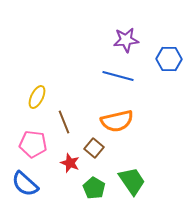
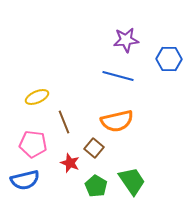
yellow ellipse: rotated 40 degrees clockwise
blue semicircle: moved 4 px up; rotated 56 degrees counterclockwise
green pentagon: moved 2 px right, 2 px up
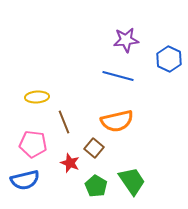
blue hexagon: rotated 25 degrees clockwise
yellow ellipse: rotated 20 degrees clockwise
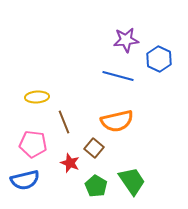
blue hexagon: moved 10 px left
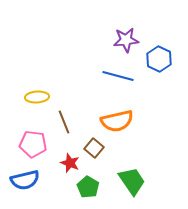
green pentagon: moved 8 px left, 1 px down
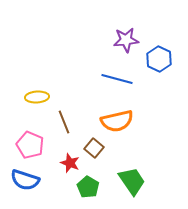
blue line: moved 1 px left, 3 px down
pink pentagon: moved 3 px left, 1 px down; rotated 16 degrees clockwise
blue semicircle: rotated 32 degrees clockwise
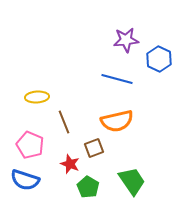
brown square: rotated 30 degrees clockwise
red star: moved 1 px down
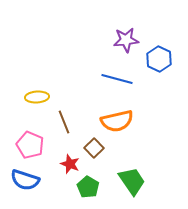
brown square: rotated 24 degrees counterclockwise
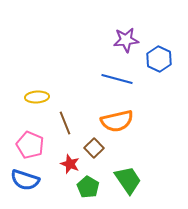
brown line: moved 1 px right, 1 px down
green trapezoid: moved 4 px left, 1 px up
